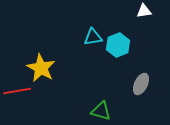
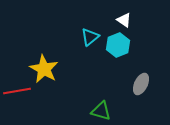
white triangle: moved 20 px left, 9 px down; rotated 42 degrees clockwise
cyan triangle: moved 3 px left; rotated 30 degrees counterclockwise
yellow star: moved 3 px right, 1 px down
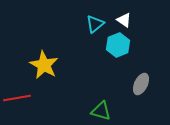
cyan triangle: moved 5 px right, 13 px up
yellow star: moved 4 px up
red line: moved 7 px down
